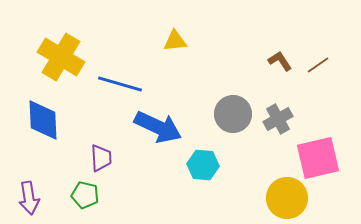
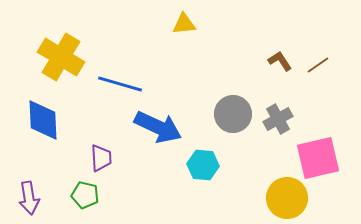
yellow triangle: moved 9 px right, 17 px up
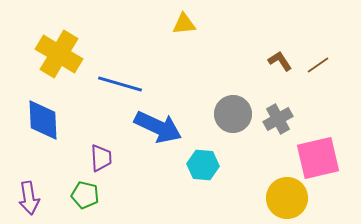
yellow cross: moved 2 px left, 3 px up
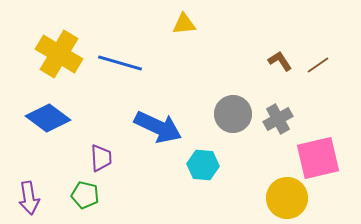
blue line: moved 21 px up
blue diamond: moved 5 px right, 2 px up; rotated 51 degrees counterclockwise
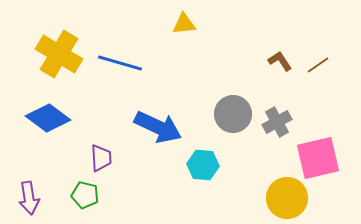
gray cross: moved 1 px left, 3 px down
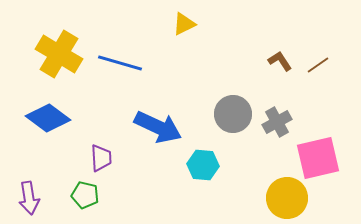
yellow triangle: rotated 20 degrees counterclockwise
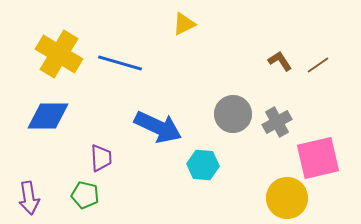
blue diamond: moved 2 px up; rotated 36 degrees counterclockwise
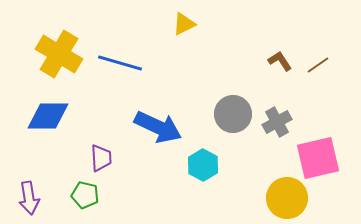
cyan hexagon: rotated 24 degrees clockwise
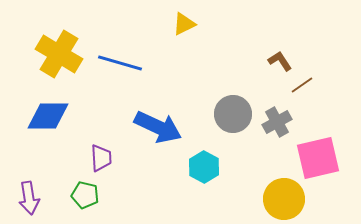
brown line: moved 16 px left, 20 px down
cyan hexagon: moved 1 px right, 2 px down
yellow circle: moved 3 px left, 1 px down
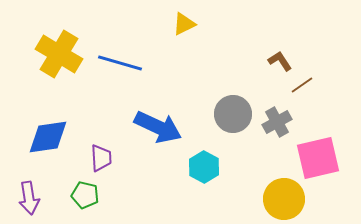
blue diamond: moved 21 px down; rotated 9 degrees counterclockwise
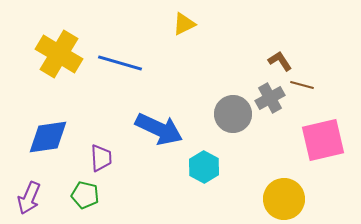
brown line: rotated 50 degrees clockwise
gray cross: moved 7 px left, 24 px up
blue arrow: moved 1 px right, 2 px down
pink square: moved 5 px right, 18 px up
purple arrow: rotated 32 degrees clockwise
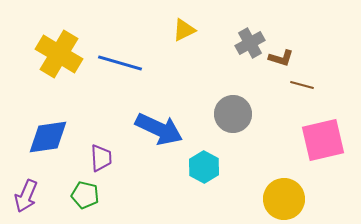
yellow triangle: moved 6 px down
brown L-shape: moved 1 px right, 3 px up; rotated 140 degrees clockwise
gray cross: moved 20 px left, 55 px up
purple arrow: moved 3 px left, 2 px up
